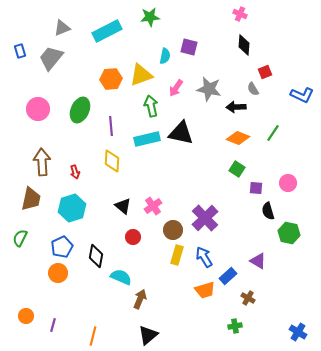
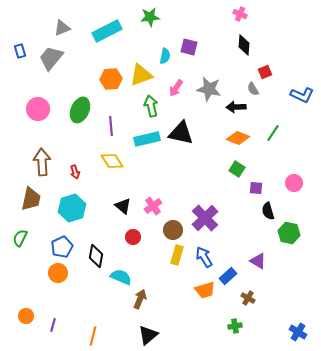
yellow diamond at (112, 161): rotated 35 degrees counterclockwise
pink circle at (288, 183): moved 6 px right
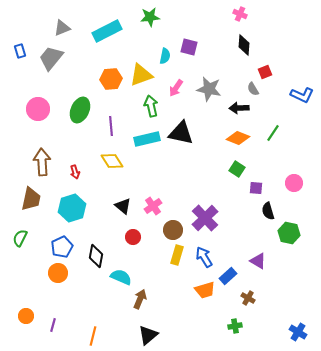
black arrow at (236, 107): moved 3 px right, 1 px down
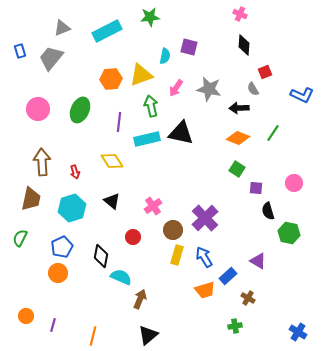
purple line at (111, 126): moved 8 px right, 4 px up; rotated 12 degrees clockwise
black triangle at (123, 206): moved 11 px left, 5 px up
black diamond at (96, 256): moved 5 px right
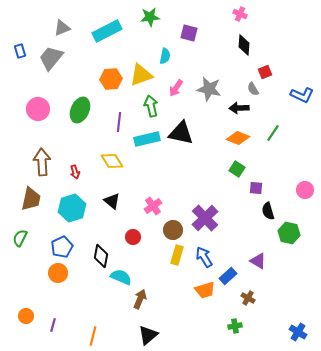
purple square at (189, 47): moved 14 px up
pink circle at (294, 183): moved 11 px right, 7 px down
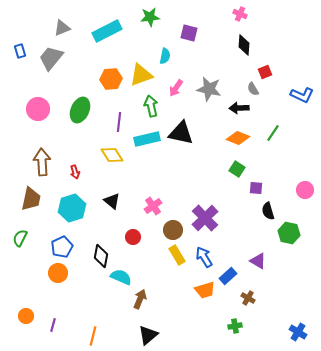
yellow diamond at (112, 161): moved 6 px up
yellow rectangle at (177, 255): rotated 48 degrees counterclockwise
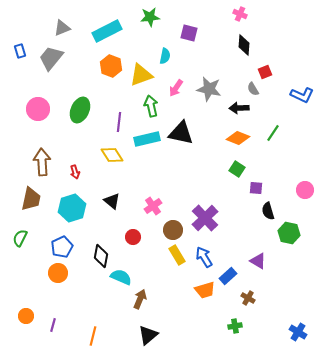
orange hexagon at (111, 79): moved 13 px up; rotated 25 degrees clockwise
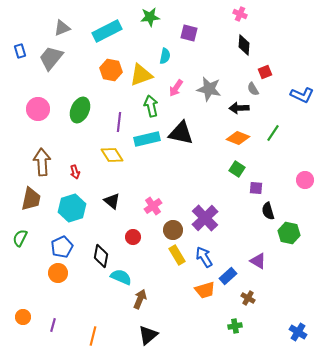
orange hexagon at (111, 66): moved 4 px down; rotated 10 degrees counterclockwise
pink circle at (305, 190): moved 10 px up
orange circle at (26, 316): moved 3 px left, 1 px down
